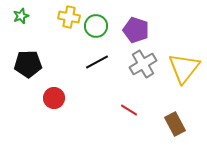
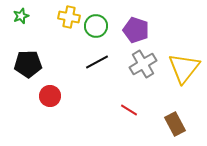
red circle: moved 4 px left, 2 px up
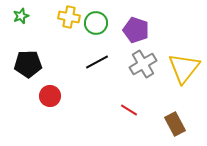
green circle: moved 3 px up
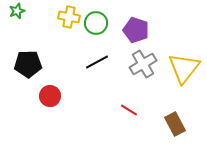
green star: moved 4 px left, 5 px up
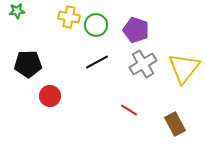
green star: rotated 14 degrees clockwise
green circle: moved 2 px down
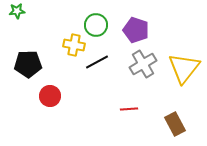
yellow cross: moved 5 px right, 28 px down
red line: moved 1 px up; rotated 36 degrees counterclockwise
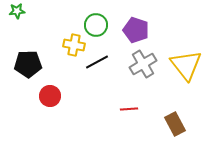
yellow triangle: moved 2 px right, 3 px up; rotated 16 degrees counterclockwise
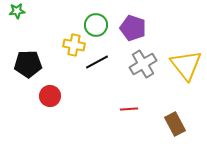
purple pentagon: moved 3 px left, 2 px up
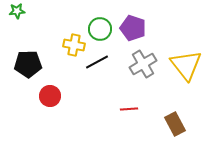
green circle: moved 4 px right, 4 px down
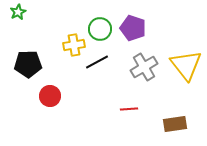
green star: moved 1 px right, 1 px down; rotated 21 degrees counterclockwise
yellow cross: rotated 20 degrees counterclockwise
gray cross: moved 1 px right, 3 px down
brown rectangle: rotated 70 degrees counterclockwise
